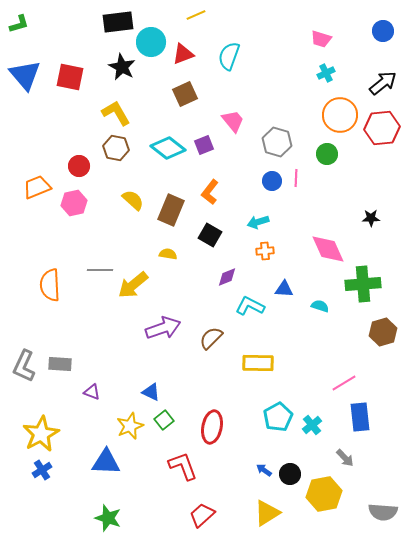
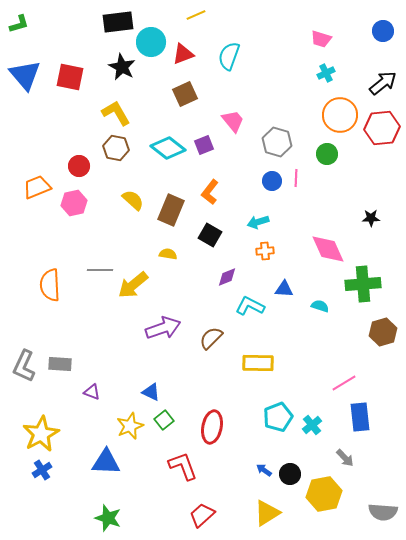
cyan pentagon at (278, 417): rotated 8 degrees clockwise
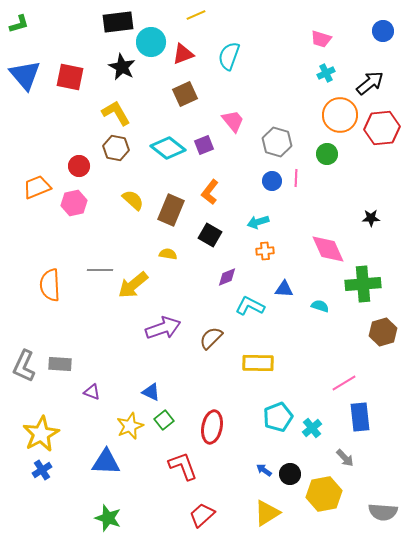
black arrow at (383, 83): moved 13 px left
cyan cross at (312, 425): moved 3 px down
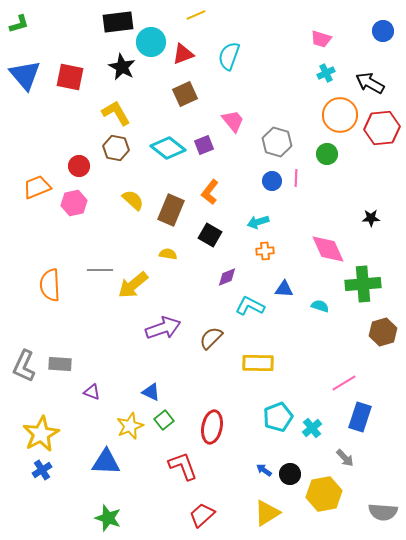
black arrow at (370, 83): rotated 112 degrees counterclockwise
blue rectangle at (360, 417): rotated 24 degrees clockwise
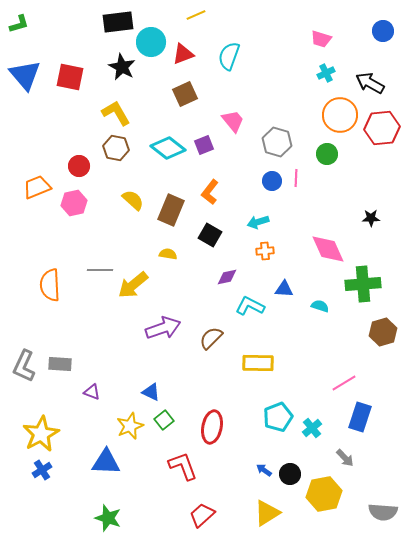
purple diamond at (227, 277): rotated 10 degrees clockwise
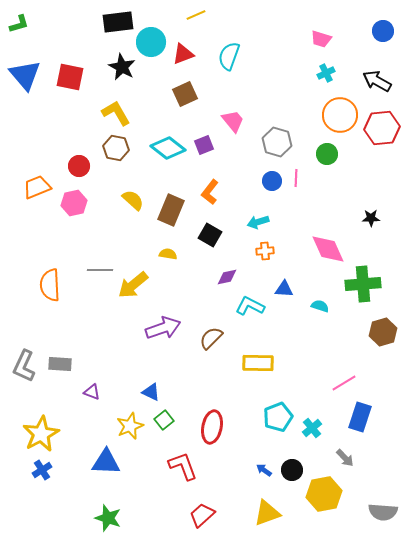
black arrow at (370, 83): moved 7 px right, 2 px up
black circle at (290, 474): moved 2 px right, 4 px up
yellow triangle at (267, 513): rotated 12 degrees clockwise
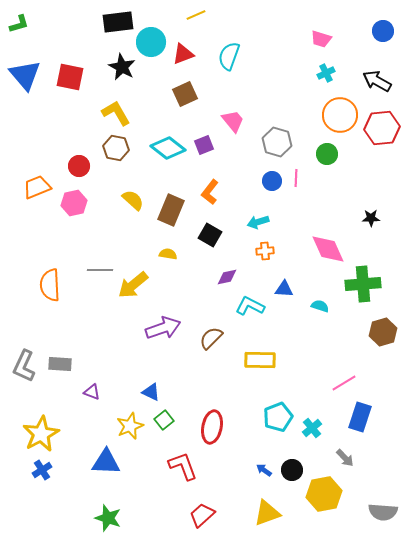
yellow rectangle at (258, 363): moved 2 px right, 3 px up
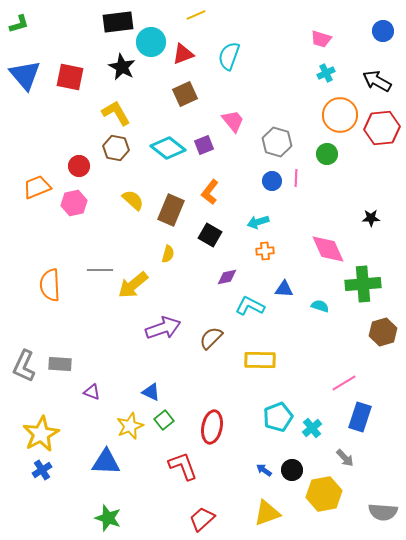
yellow semicircle at (168, 254): rotated 96 degrees clockwise
red trapezoid at (202, 515): moved 4 px down
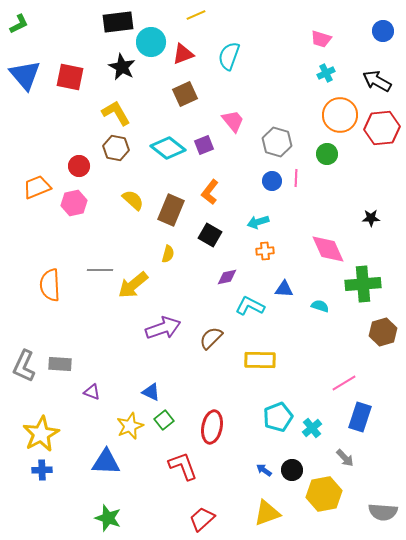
green L-shape at (19, 24): rotated 10 degrees counterclockwise
blue cross at (42, 470): rotated 30 degrees clockwise
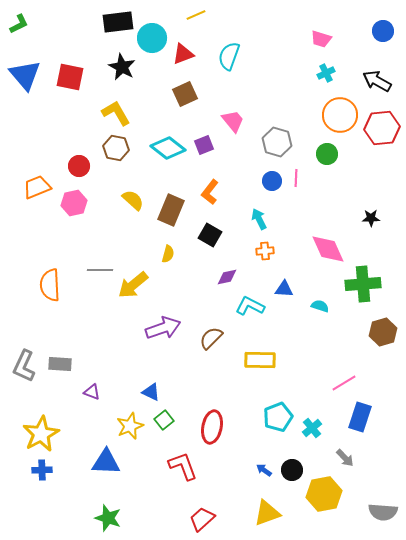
cyan circle at (151, 42): moved 1 px right, 4 px up
cyan arrow at (258, 222): moved 1 px right, 3 px up; rotated 80 degrees clockwise
